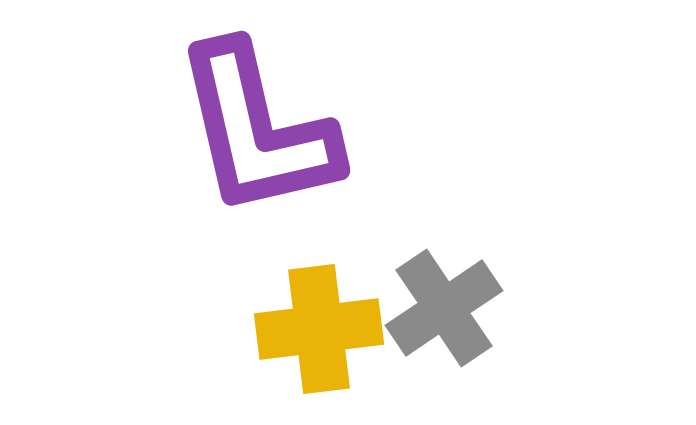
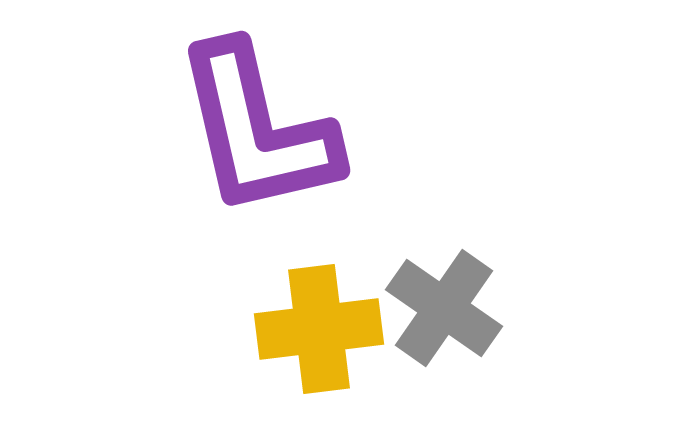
gray cross: rotated 21 degrees counterclockwise
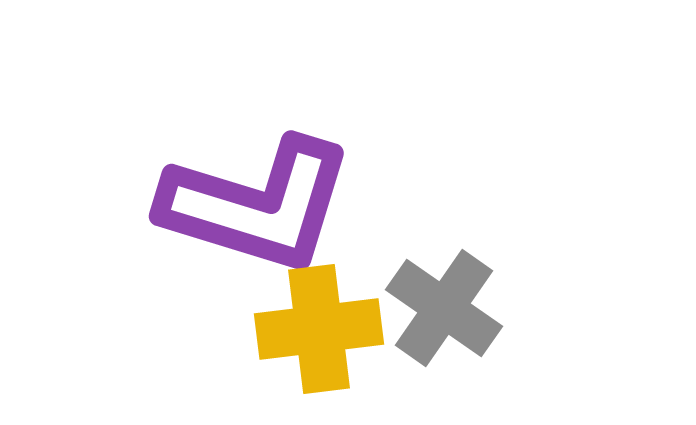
purple L-shape: moved 75 px down; rotated 60 degrees counterclockwise
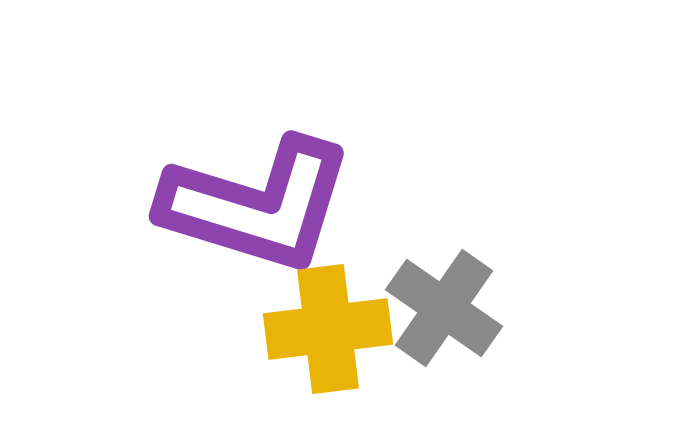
yellow cross: moved 9 px right
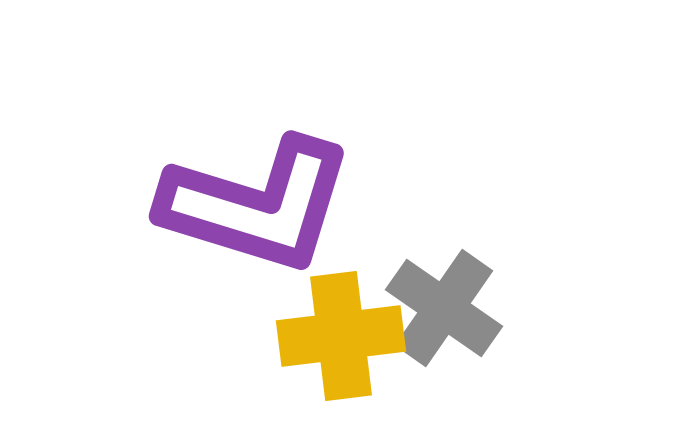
yellow cross: moved 13 px right, 7 px down
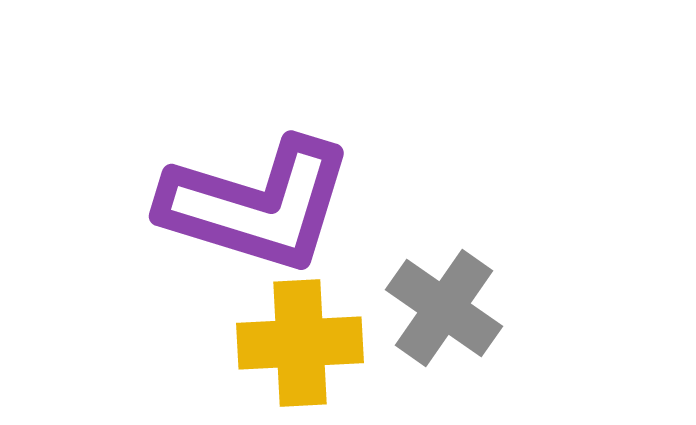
yellow cross: moved 41 px left, 7 px down; rotated 4 degrees clockwise
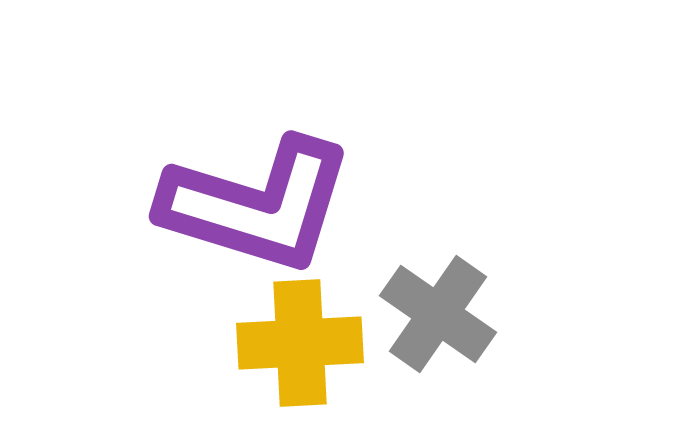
gray cross: moved 6 px left, 6 px down
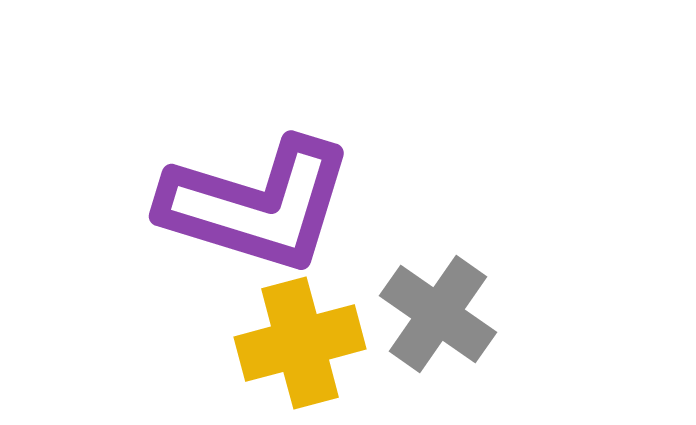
yellow cross: rotated 12 degrees counterclockwise
